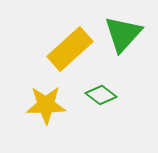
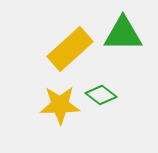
green triangle: rotated 48 degrees clockwise
yellow star: moved 14 px right
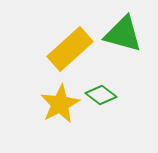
green triangle: rotated 15 degrees clockwise
yellow star: moved 1 px up; rotated 27 degrees counterclockwise
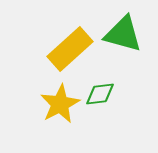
green diamond: moved 1 px left, 1 px up; rotated 44 degrees counterclockwise
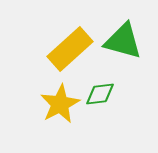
green triangle: moved 7 px down
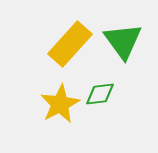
green triangle: rotated 39 degrees clockwise
yellow rectangle: moved 5 px up; rotated 6 degrees counterclockwise
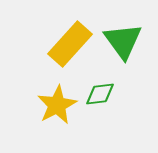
yellow star: moved 3 px left, 1 px down
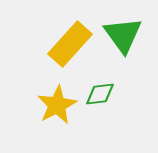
green triangle: moved 6 px up
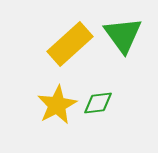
yellow rectangle: rotated 6 degrees clockwise
green diamond: moved 2 px left, 9 px down
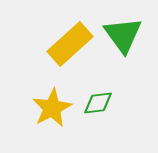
yellow star: moved 5 px left, 3 px down
